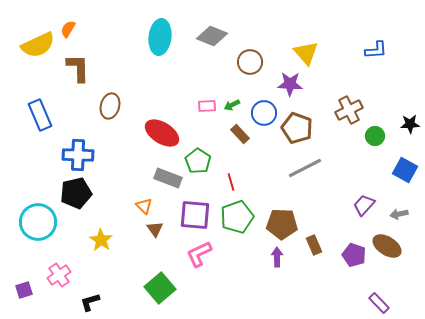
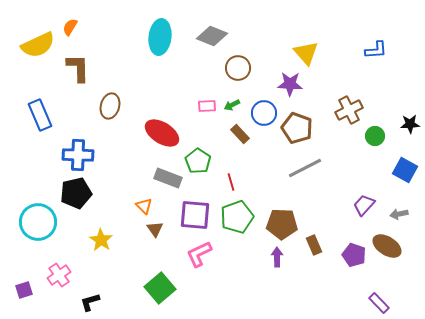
orange semicircle at (68, 29): moved 2 px right, 2 px up
brown circle at (250, 62): moved 12 px left, 6 px down
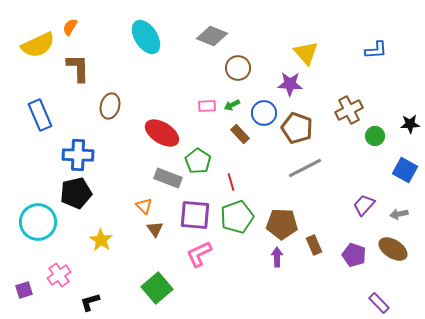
cyan ellipse at (160, 37): moved 14 px left; rotated 40 degrees counterclockwise
brown ellipse at (387, 246): moved 6 px right, 3 px down
green square at (160, 288): moved 3 px left
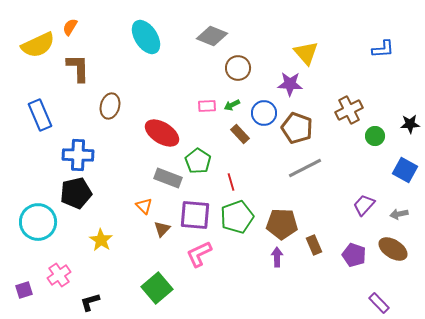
blue L-shape at (376, 50): moved 7 px right, 1 px up
brown triangle at (155, 229): moved 7 px right; rotated 18 degrees clockwise
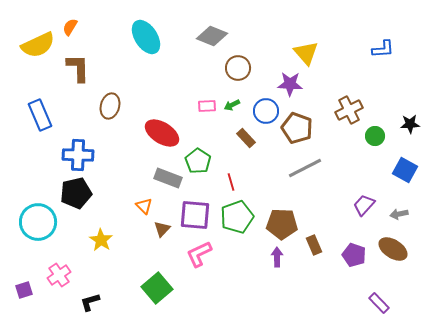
blue circle at (264, 113): moved 2 px right, 2 px up
brown rectangle at (240, 134): moved 6 px right, 4 px down
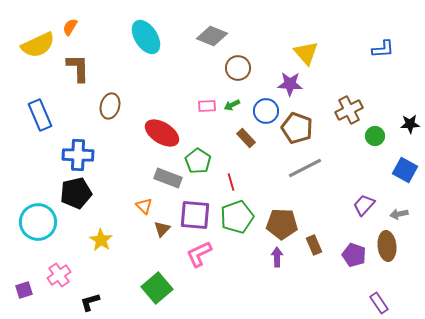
brown ellipse at (393, 249): moved 6 px left, 3 px up; rotated 52 degrees clockwise
purple rectangle at (379, 303): rotated 10 degrees clockwise
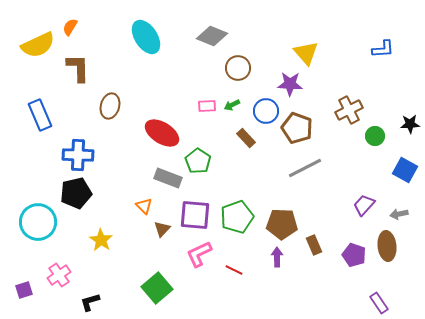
red line at (231, 182): moved 3 px right, 88 px down; rotated 48 degrees counterclockwise
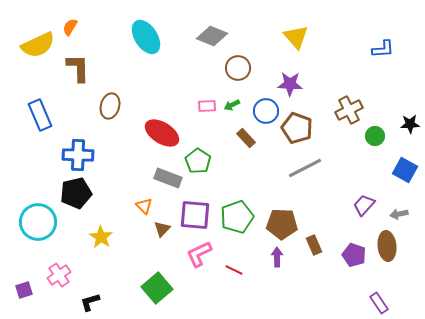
yellow triangle at (306, 53): moved 10 px left, 16 px up
yellow star at (101, 240): moved 3 px up
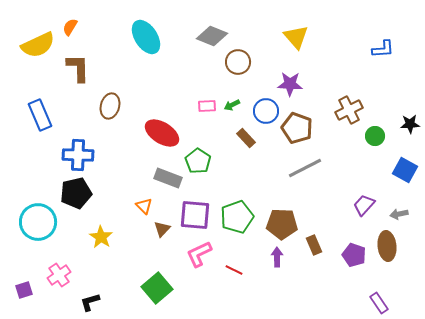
brown circle at (238, 68): moved 6 px up
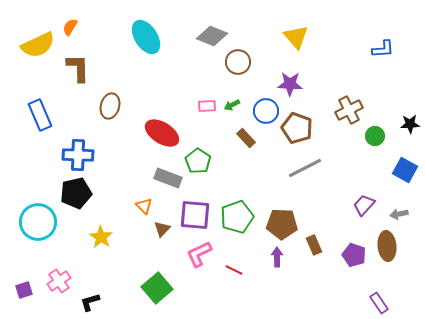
pink cross at (59, 275): moved 6 px down
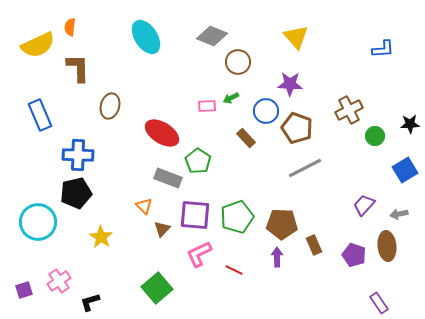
orange semicircle at (70, 27): rotated 24 degrees counterclockwise
green arrow at (232, 105): moved 1 px left, 7 px up
blue square at (405, 170): rotated 30 degrees clockwise
